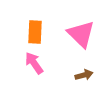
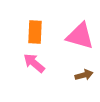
pink triangle: moved 1 px left, 2 px down; rotated 28 degrees counterclockwise
pink arrow: rotated 15 degrees counterclockwise
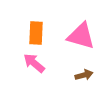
orange rectangle: moved 1 px right, 1 px down
pink triangle: moved 1 px right
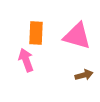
pink triangle: moved 4 px left
pink arrow: moved 8 px left, 3 px up; rotated 30 degrees clockwise
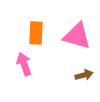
pink arrow: moved 2 px left, 4 px down
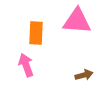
pink triangle: moved 15 px up; rotated 12 degrees counterclockwise
pink arrow: moved 2 px right, 1 px down
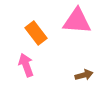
orange rectangle: rotated 40 degrees counterclockwise
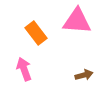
pink arrow: moved 2 px left, 4 px down
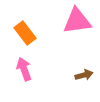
pink triangle: rotated 12 degrees counterclockwise
orange rectangle: moved 11 px left
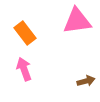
brown arrow: moved 2 px right, 6 px down
